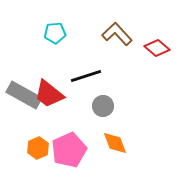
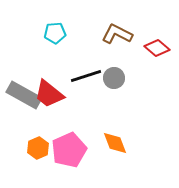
brown L-shape: rotated 20 degrees counterclockwise
gray circle: moved 11 px right, 28 px up
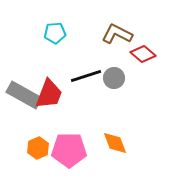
red diamond: moved 14 px left, 6 px down
red trapezoid: rotated 108 degrees counterclockwise
pink pentagon: rotated 24 degrees clockwise
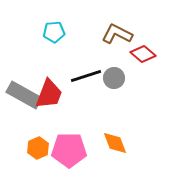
cyan pentagon: moved 1 px left, 1 px up
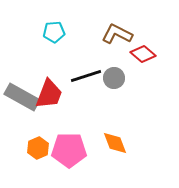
gray rectangle: moved 2 px left, 2 px down
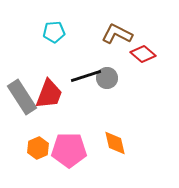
gray circle: moved 7 px left
gray rectangle: rotated 28 degrees clockwise
orange diamond: rotated 8 degrees clockwise
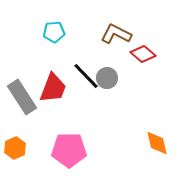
brown L-shape: moved 1 px left
black line: rotated 64 degrees clockwise
red trapezoid: moved 4 px right, 6 px up
orange diamond: moved 42 px right
orange hexagon: moved 23 px left
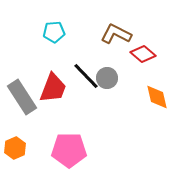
orange diamond: moved 46 px up
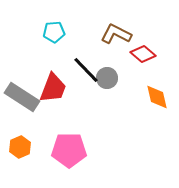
black line: moved 6 px up
gray rectangle: rotated 24 degrees counterclockwise
orange hexagon: moved 5 px right, 1 px up
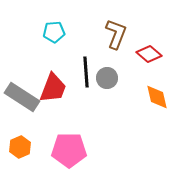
brown L-shape: rotated 84 degrees clockwise
red diamond: moved 6 px right
black line: moved 2 px down; rotated 40 degrees clockwise
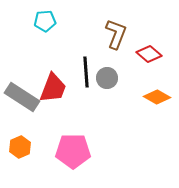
cyan pentagon: moved 9 px left, 11 px up
orange diamond: rotated 48 degrees counterclockwise
pink pentagon: moved 4 px right, 1 px down
